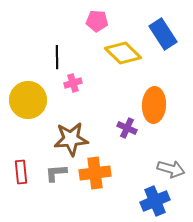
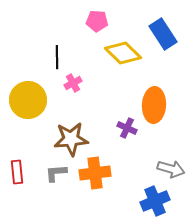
pink cross: rotated 12 degrees counterclockwise
red rectangle: moved 4 px left
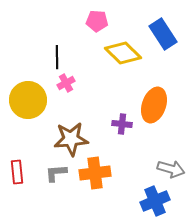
pink cross: moved 7 px left
orange ellipse: rotated 16 degrees clockwise
purple cross: moved 5 px left, 4 px up; rotated 18 degrees counterclockwise
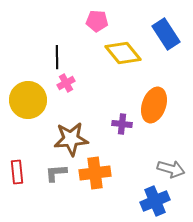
blue rectangle: moved 3 px right
yellow diamond: rotated 6 degrees clockwise
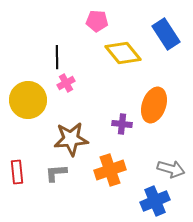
orange cross: moved 15 px right, 3 px up; rotated 12 degrees counterclockwise
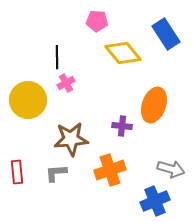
purple cross: moved 2 px down
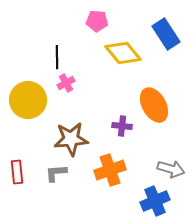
orange ellipse: rotated 48 degrees counterclockwise
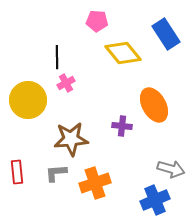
orange cross: moved 15 px left, 13 px down
blue cross: moved 1 px up
